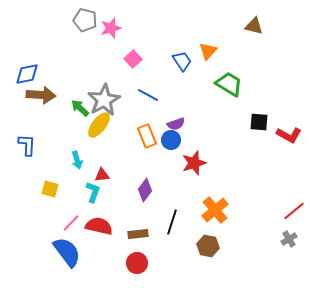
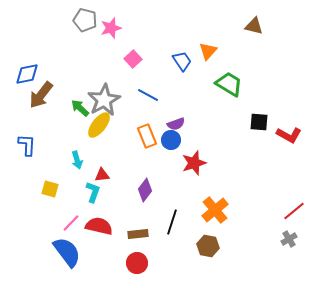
brown arrow: rotated 124 degrees clockwise
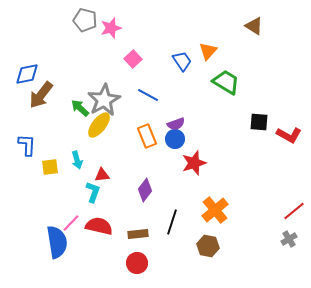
brown triangle: rotated 18 degrees clockwise
green trapezoid: moved 3 px left, 2 px up
blue circle: moved 4 px right, 1 px up
yellow square: moved 22 px up; rotated 24 degrees counterclockwise
blue semicircle: moved 10 px left, 10 px up; rotated 28 degrees clockwise
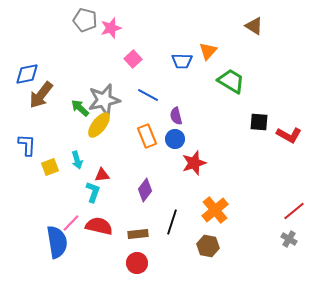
blue trapezoid: rotated 125 degrees clockwise
green trapezoid: moved 5 px right, 1 px up
gray star: rotated 16 degrees clockwise
purple semicircle: moved 8 px up; rotated 96 degrees clockwise
yellow square: rotated 12 degrees counterclockwise
gray cross: rotated 28 degrees counterclockwise
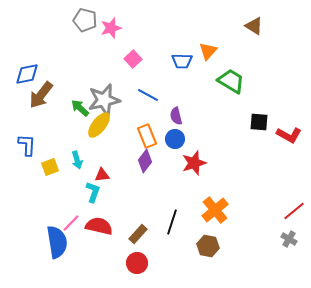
purple diamond: moved 29 px up
brown rectangle: rotated 42 degrees counterclockwise
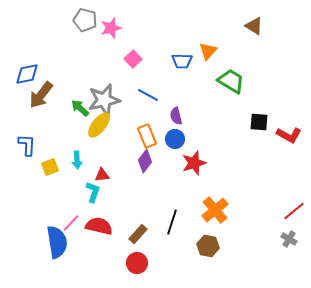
cyan arrow: rotated 12 degrees clockwise
